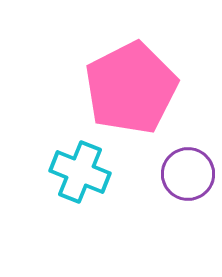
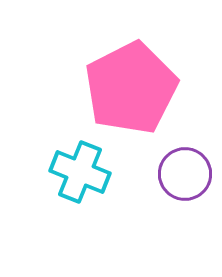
purple circle: moved 3 px left
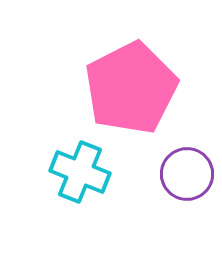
purple circle: moved 2 px right
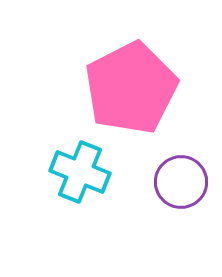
purple circle: moved 6 px left, 8 px down
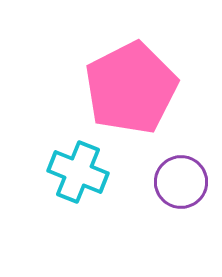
cyan cross: moved 2 px left
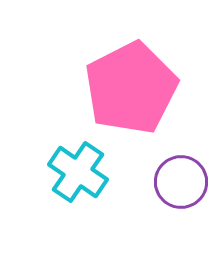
cyan cross: rotated 12 degrees clockwise
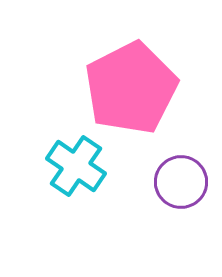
cyan cross: moved 2 px left, 6 px up
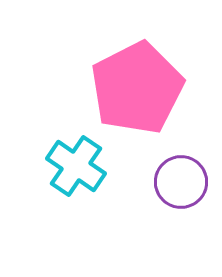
pink pentagon: moved 6 px right
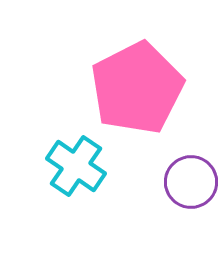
purple circle: moved 10 px right
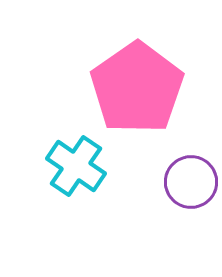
pink pentagon: rotated 8 degrees counterclockwise
